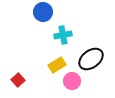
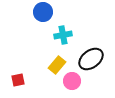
yellow rectangle: rotated 18 degrees counterclockwise
red square: rotated 32 degrees clockwise
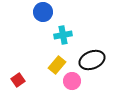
black ellipse: moved 1 px right, 1 px down; rotated 15 degrees clockwise
red square: rotated 24 degrees counterclockwise
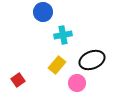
pink circle: moved 5 px right, 2 px down
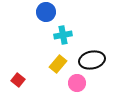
blue circle: moved 3 px right
black ellipse: rotated 10 degrees clockwise
yellow rectangle: moved 1 px right, 1 px up
red square: rotated 16 degrees counterclockwise
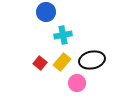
yellow rectangle: moved 4 px right, 2 px up
red square: moved 22 px right, 17 px up
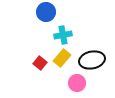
yellow rectangle: moved 4 px up
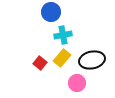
blue circle: moved 5 px right
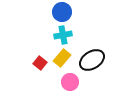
blue circle: moved 11 px right
black ellipse: rotated 20 degrees counterclockwise
pink circle: moved 7 px left, 1 px up
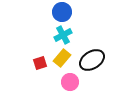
cyan cross: rotated 18 degrees counterclockwise
red square: rotated 32 degrees clockwise
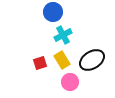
blue circle: moved 9 px left
yellow rectangle: moved 2 px down; rotated 72 degrees counterclockwise
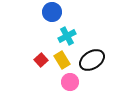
blue circle: moved 1 px left
cyan cross: moved 4 px right, 1 px down
red square: moved 1 px right, 3 px up; rotated 24 degrees counterclockwise
